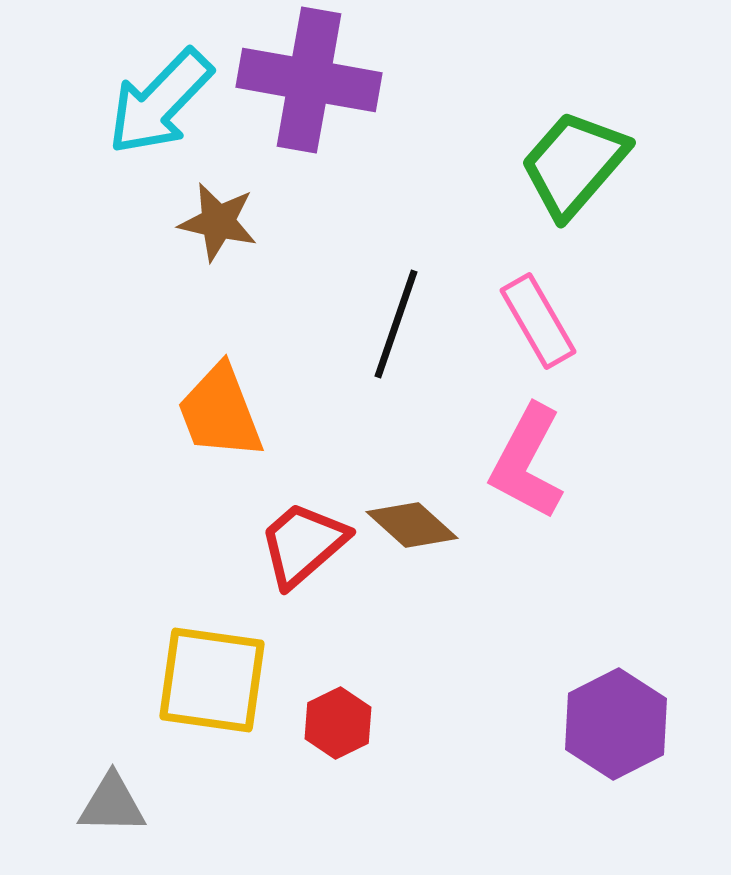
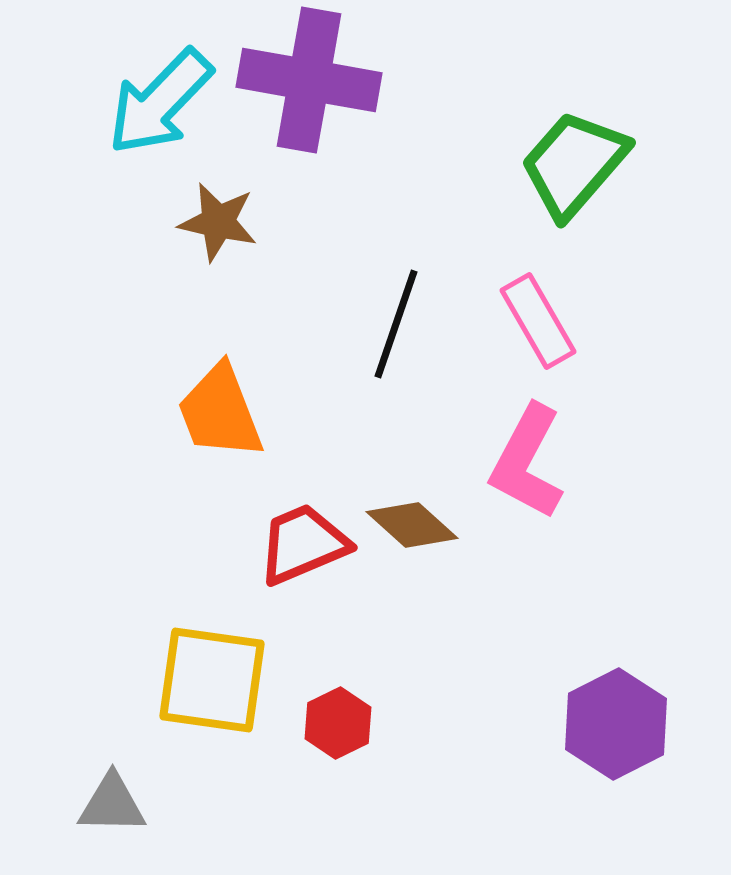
red trapezoid: rotated 18 degrees clockwise
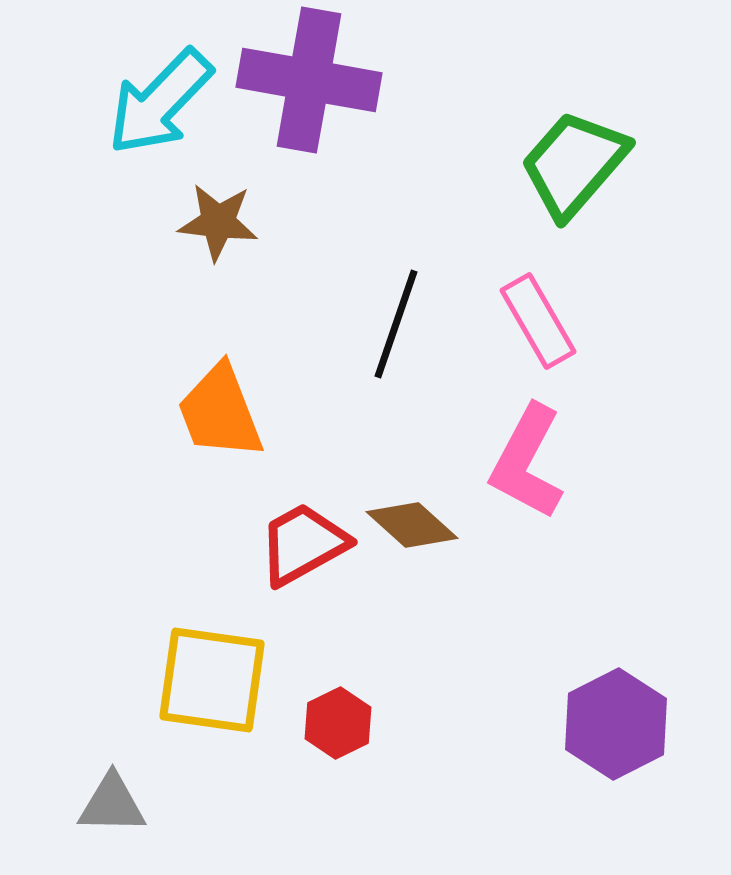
brown star: rotated 6 degrees counterclockwise
red trapezoid: rotated 6 degrees counterclockwise
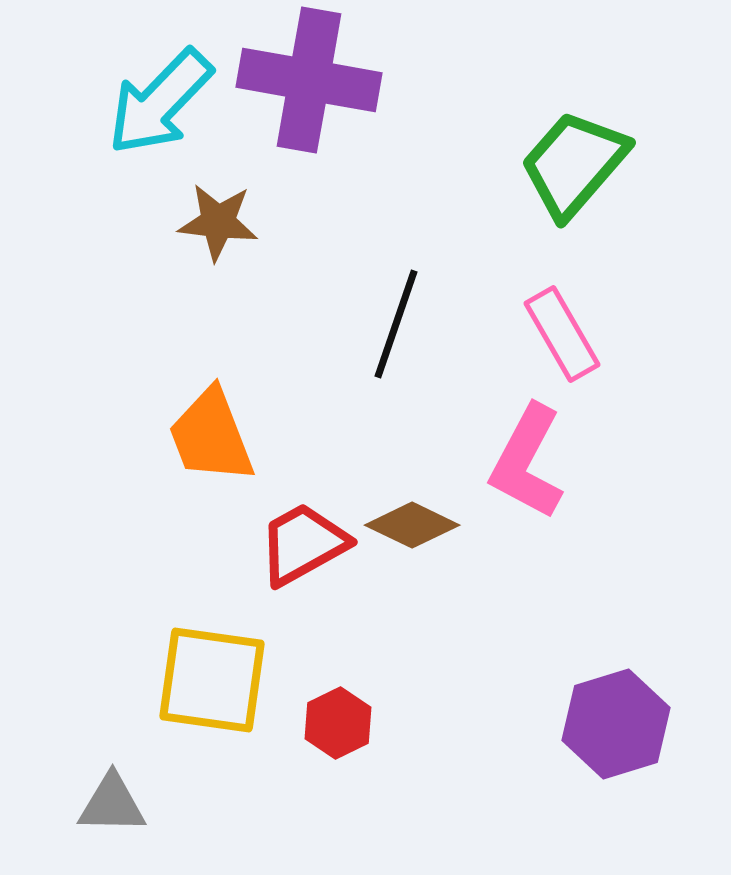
pink rectangle: moved 24 px right, 13 px down
orange trapezoid: moved 9 px left, 24 px down
brown diamond: rotated 16 degrees counterclockwise
purple hexagon: rotated 10 degrees clockwise
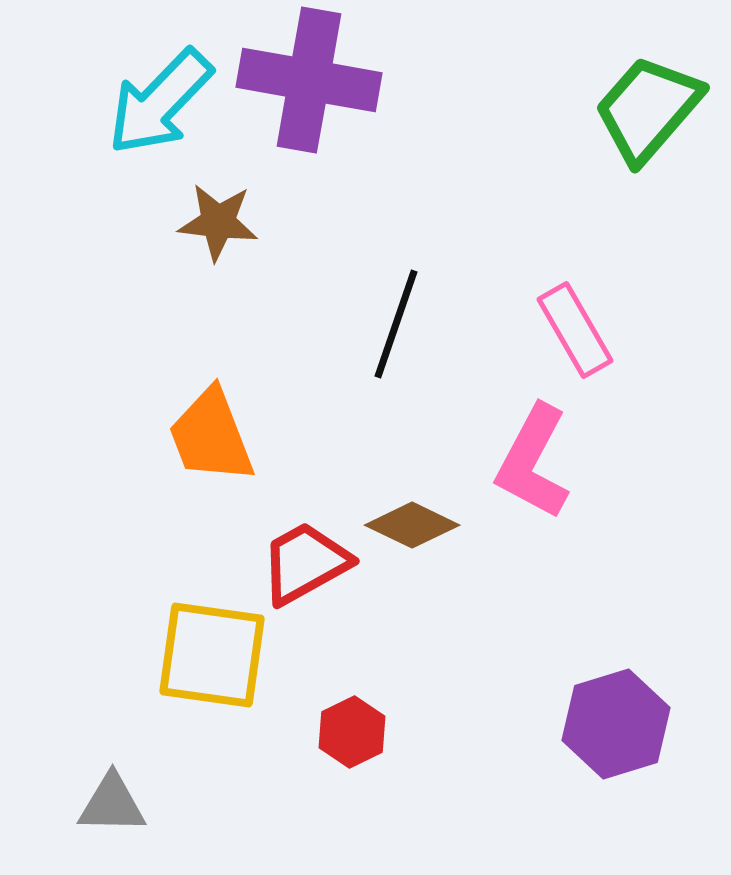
green trapezoid: moved 74 px right, 55 px up
pink rectangle: moved 13 px right, 4 px up
pink L-shape: moved 6 px right
red trapezoid: moved 2 px right, 19 px down
yellow square: moved 25 px up
red hexagon: moved 14 px right, 9 px down
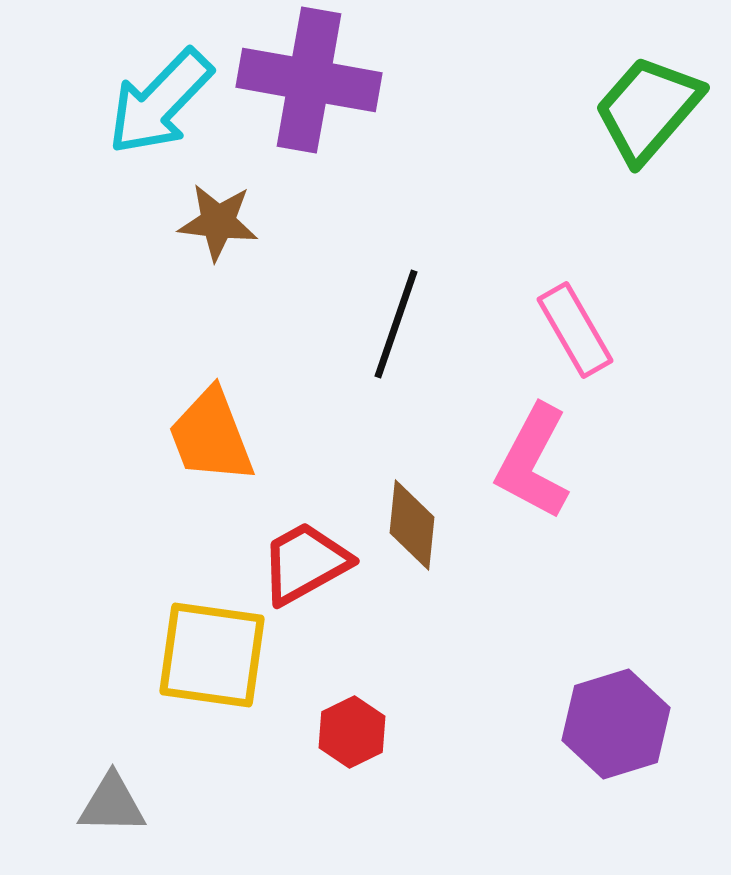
brown diamond: rotated 70 degrees clockwise
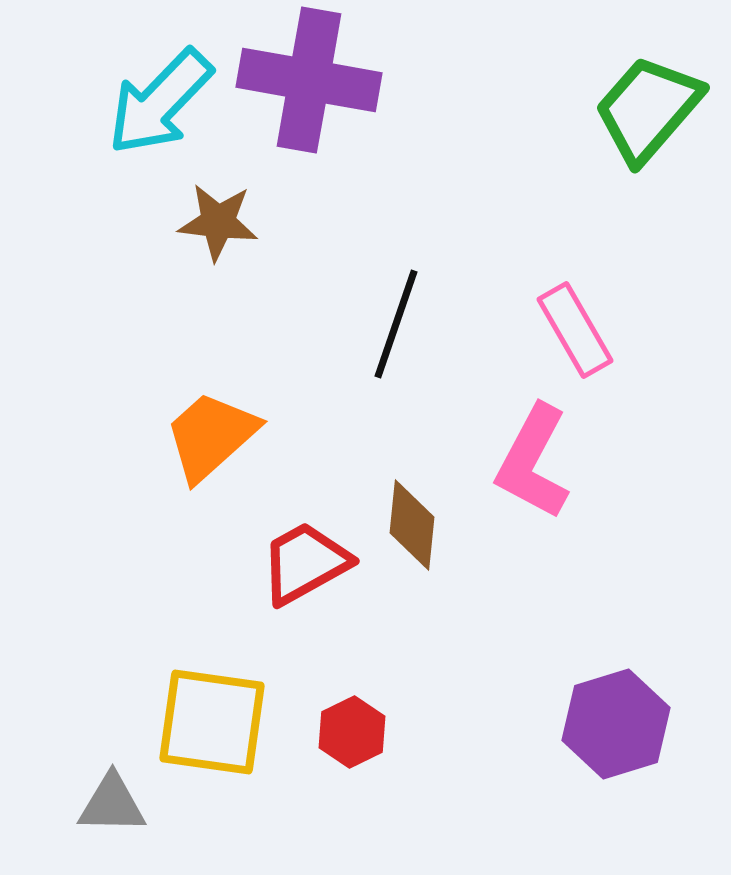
orange trapezoid: rotated 69 degrees clockwise
yellow square: moved 67 px down
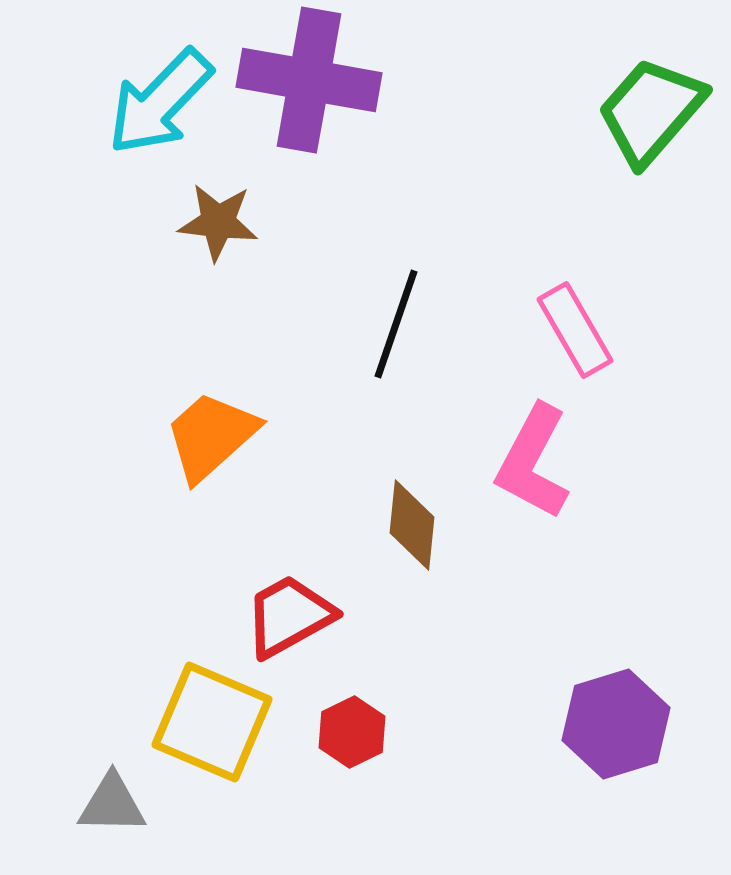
green trapezoid: moved 3 px right, 2 px down
red trapezoid: moved 16 px left, 53 px down
yellow square: rotated 15 degrees clockwise
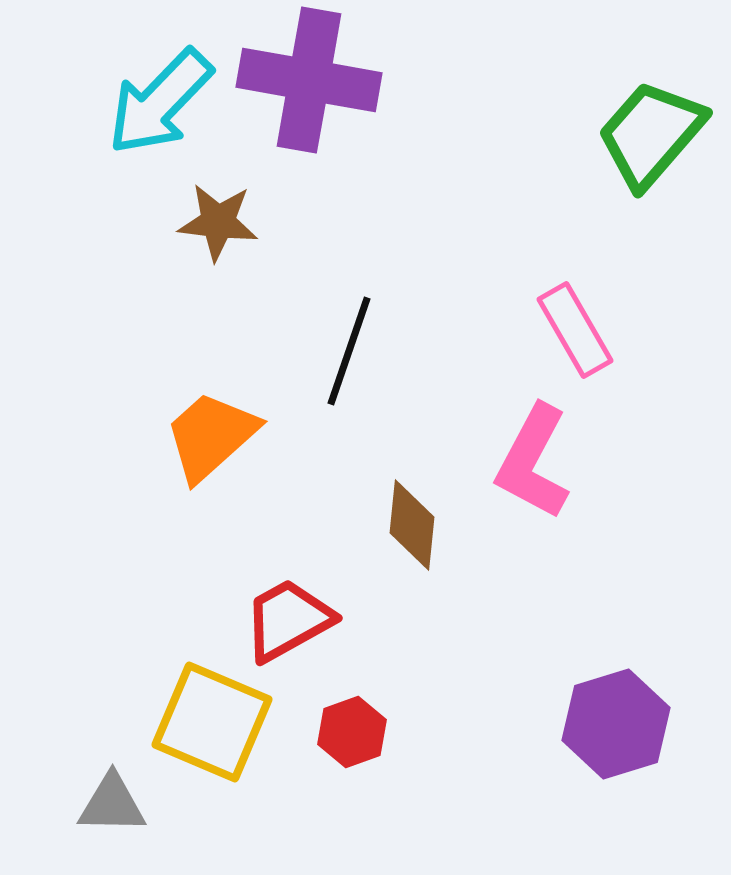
green trapezoid: moved 23 px down
black line: moved 47 px left, 27 px down
red trapezoid: moved 1 px left, 4 px down
red hexagon: rotated 6 degrees clockwise
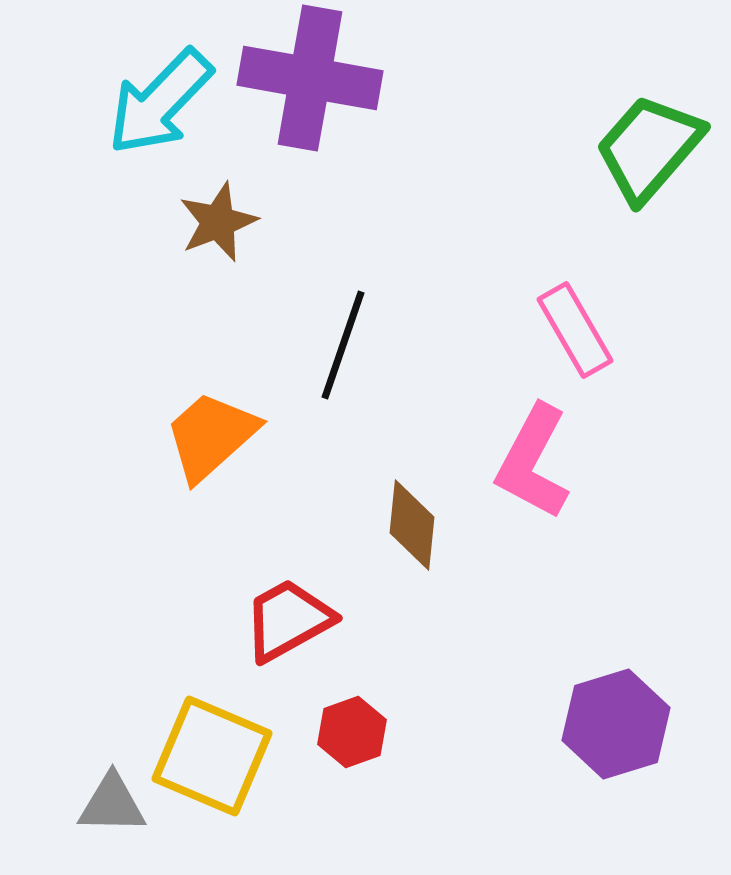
purple cross: moved 1 px right, 2 px up
green trapezoid: moved 2 px left, 14 px down
brown star: rotated 28 degrees counterclockwise
black line: moved 6 px left, 6 px up
yellow square: moved 34 px down
